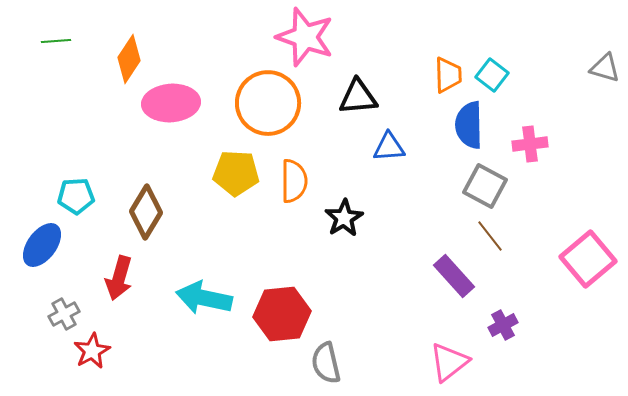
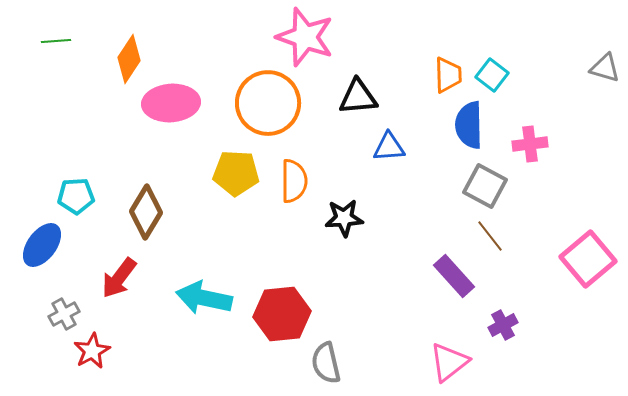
black star: rotated 27 degrees clockwise
red arrow: rotated 21 degrees clockwise
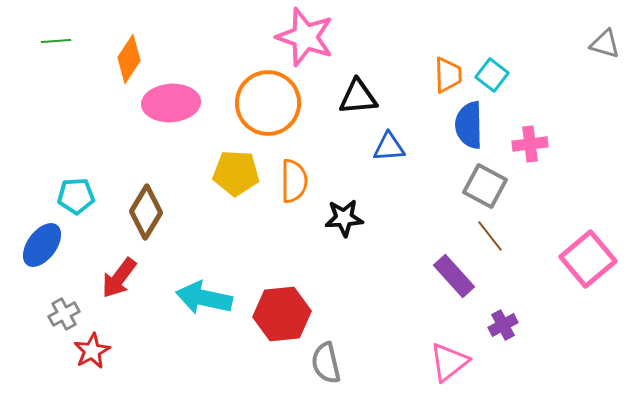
gray triangle: moved 24 px up
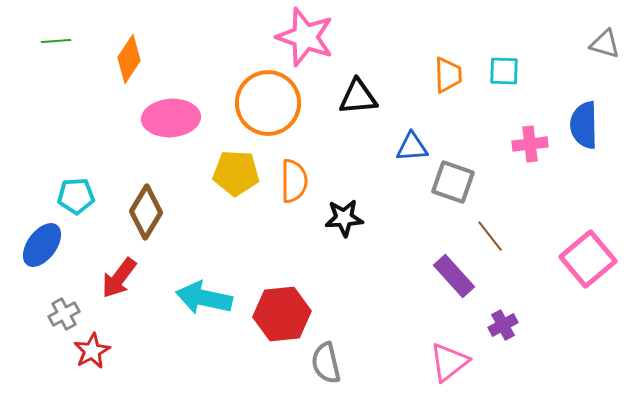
cyan square: moved 12 px right, 4 px up; rotated 36 degrees counterclockwise
pink ellipse: moved 15 px down
blue semicircle: moved 115 px right
blue triangle: moved 23 px right
gray square: moved 32 px left, 4 px up; rotated 9 degrees counterclockwise
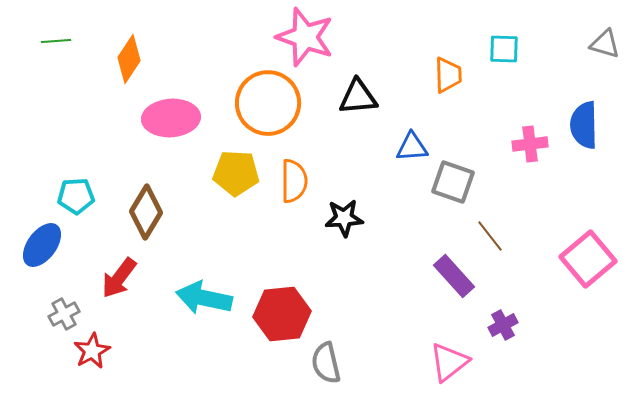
cyan square: moved 22 px up
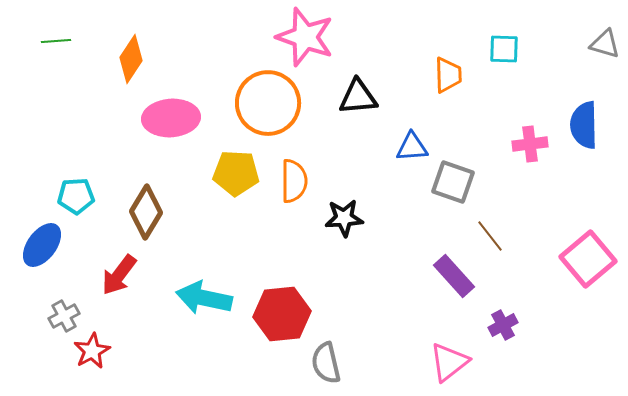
orange diamond: moved 2 px right
red arrow: moved 3 px up
gray cross: moved 2 px down
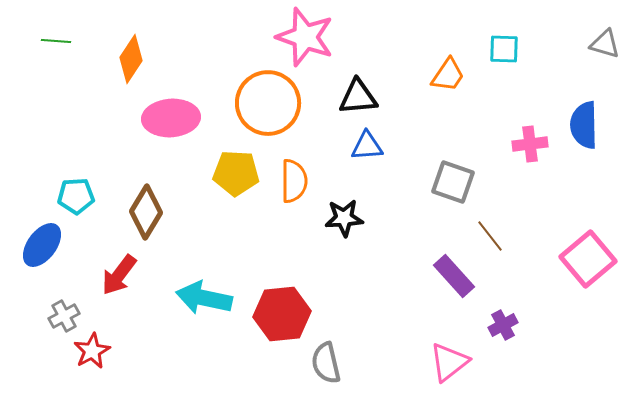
green line: rotated 8 degrees clockwise
orange trapezoid: rotated 36 degrees clockwise
blue triangle: moved 45 px left, 1 px up
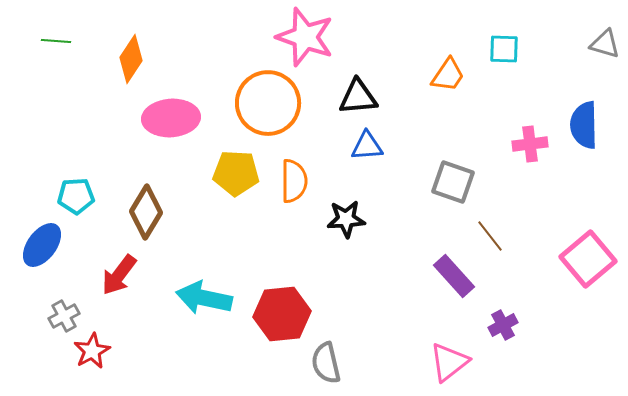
black star: moved 2 px right, 1 px down
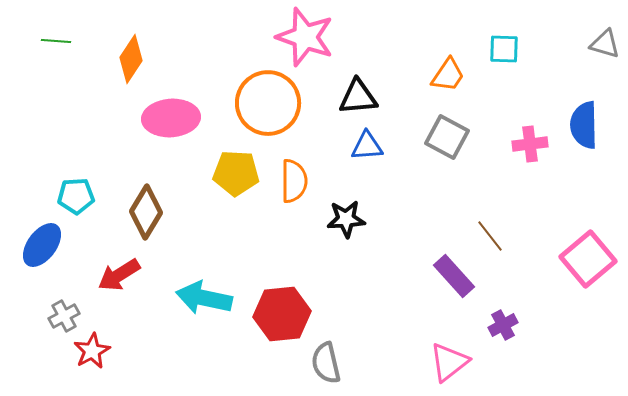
gray square: moved 6 px left, 45 px up; rotated 9 degrees clockwise
red arrow: rotated 21 degrees clockwise
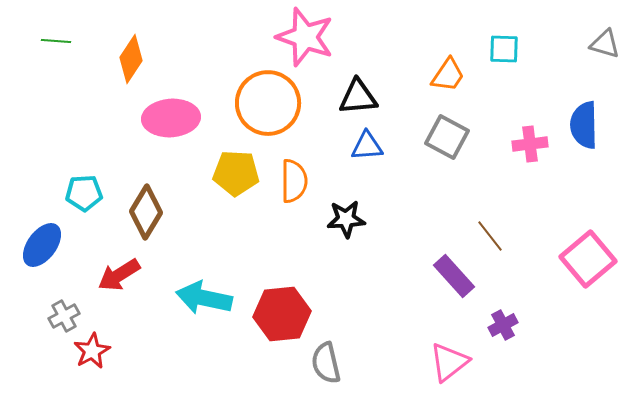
cyan pentagon: moved 8 px right, 3 px up
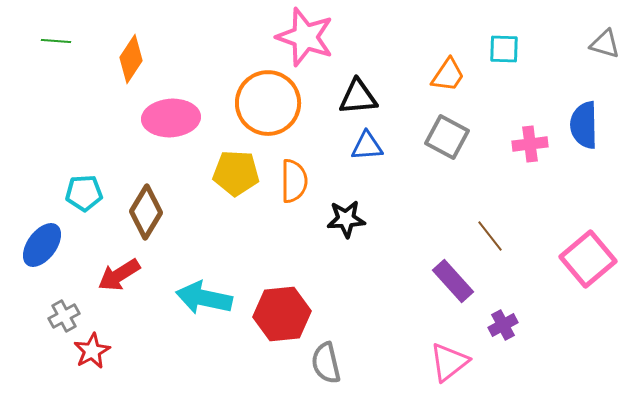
purple rectangle: moved 1 px left, 5 px down
